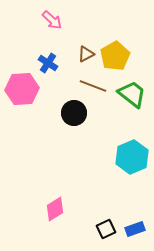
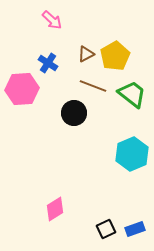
cyan hexagon: moved 3 px up
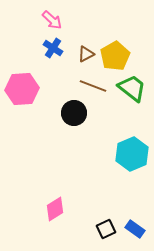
blue cross: moved 5 px right, 15 px up
green trapezoid: moved 6 px up
blue rectangle: rotated 54 degrees clockwise
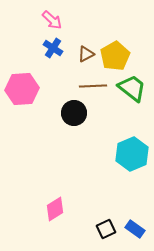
brown line: rotated 24 degrees counterclockwise
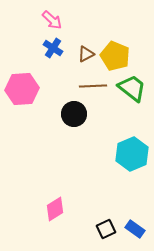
yellow pentagon: rotated 20 degrees counterclockwise
black circle: moved 1 px down
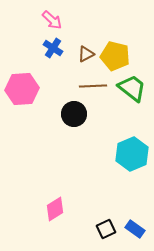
yellow pentagon: rotated 8 degrees counterclockwise
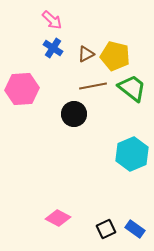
brown line: rotated 8 degrees counterclockwise
pink diamond: moved 3 px right, 9 px down; rotated 60 degrees clockwise
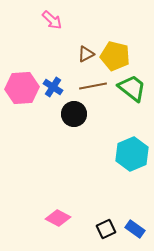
blue cross: moved 39 px down
pink hexagon: moved 1 px up
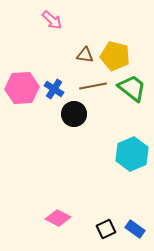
brown triangle: moved 1 px left, 1 px down; rotated 36 degrees clockwise
blue cross: moved 1 px right, 2 px down
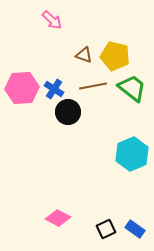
brown triangle: moved 1 px left; rotated 12 degrees clockwise
black circle: moved 6 px left, 2 px up
